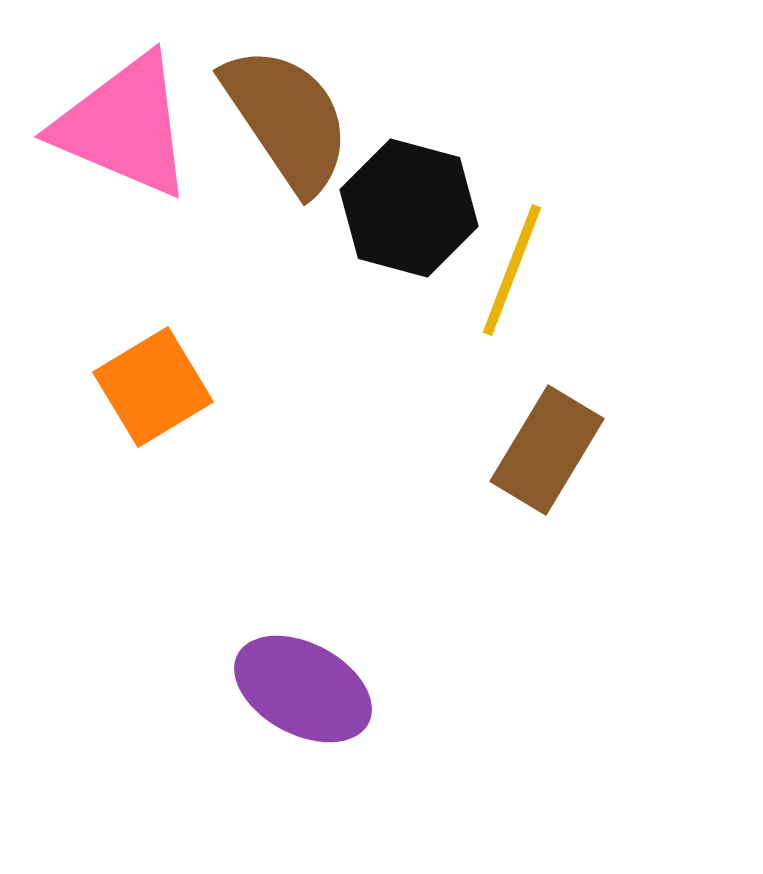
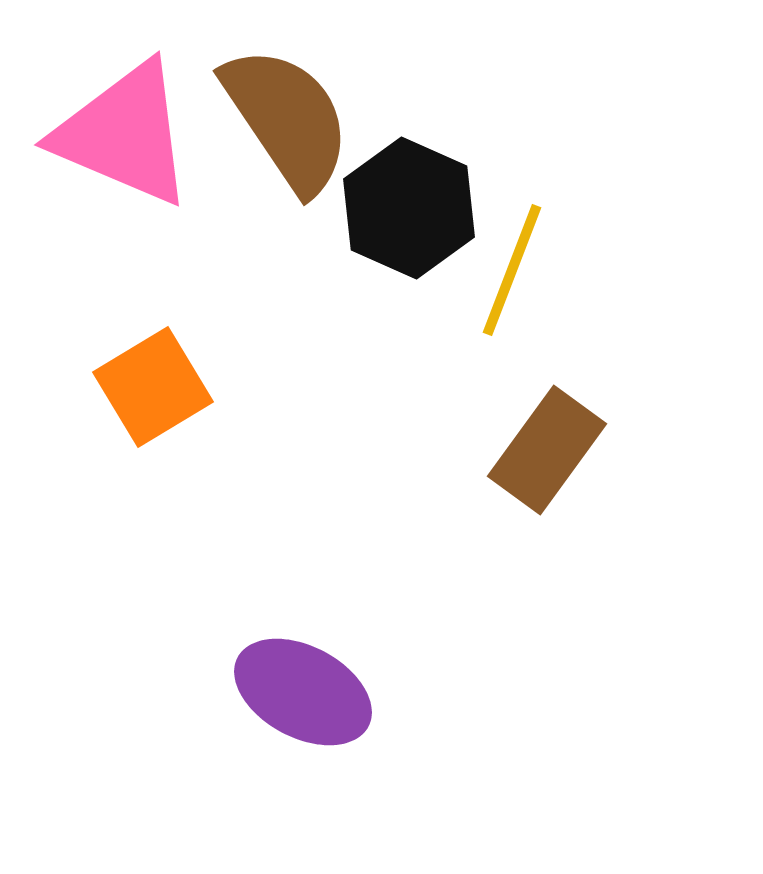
pink triangle: moved 8 px down
black hexagon: rotated 9 degrees clockwise
brown rectangle: rotated 5 degrees clockwise
purple ellipse: moved 3 px down
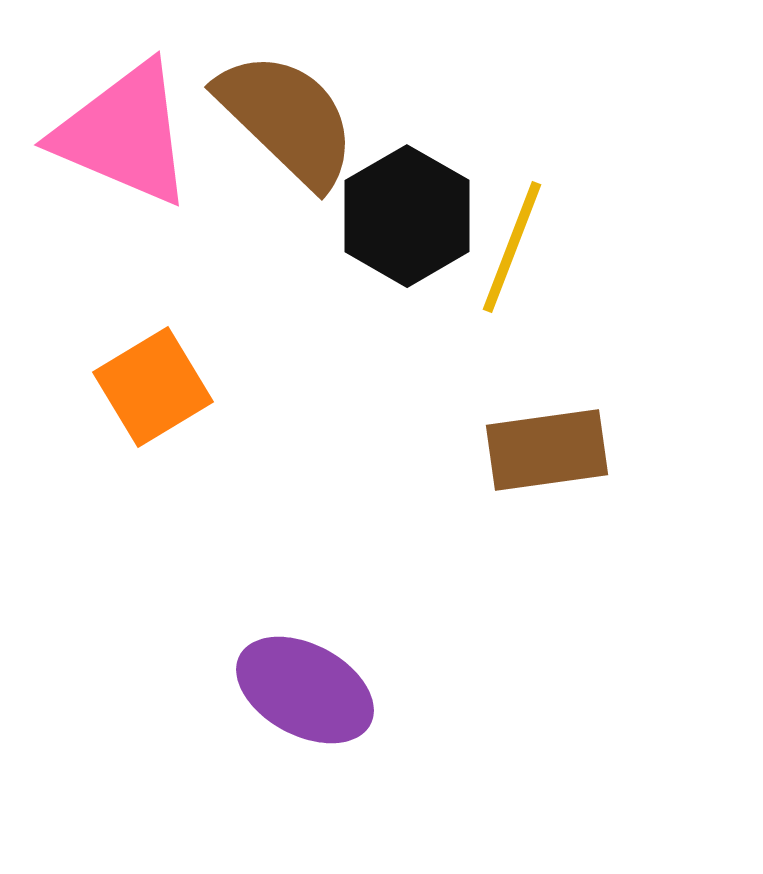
brown semicircle: rotated 12 degrees counterclockwise
black hexagon: moved 2 px left, 8 px down; rotated 6 degrees clockwise
yellow line: moved 23 px up
brown rectangle: rotated 46 degrees clockwise
purple ellipse: moved 2 px right, 2 px up
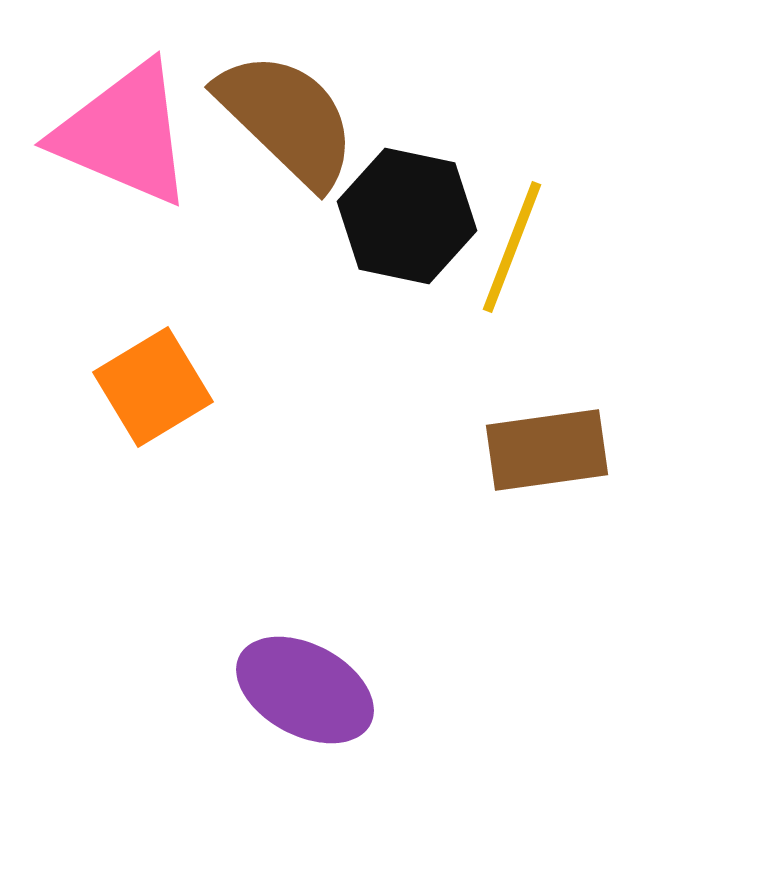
black hexagon: rotated 18 degrees counterclockwise
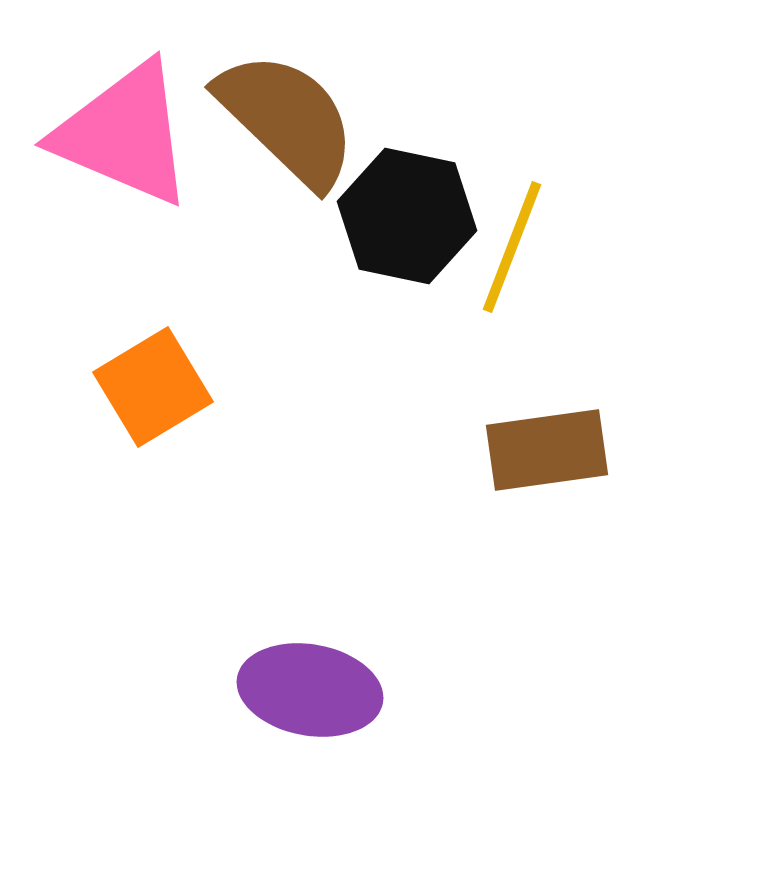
purple ellipse: moved 5 px right; rotated 18 degrees counterclockwise
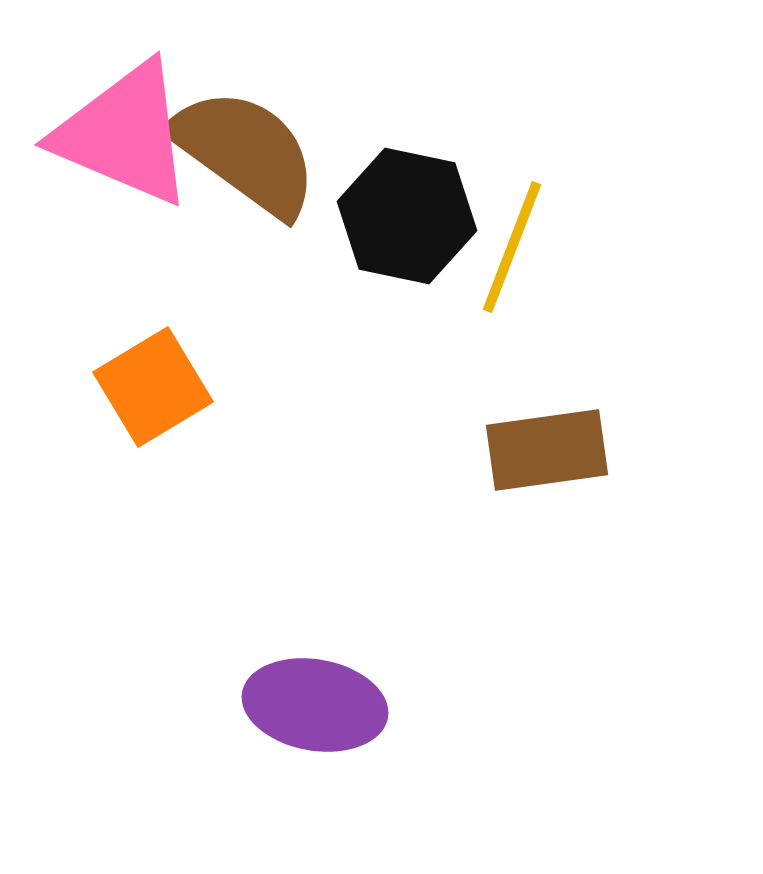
brown semicircle: moved 42 px left, 33 px down; rotated 8 degrees counterclockwise
purple ellipse: moved 5 px right, 15 px down
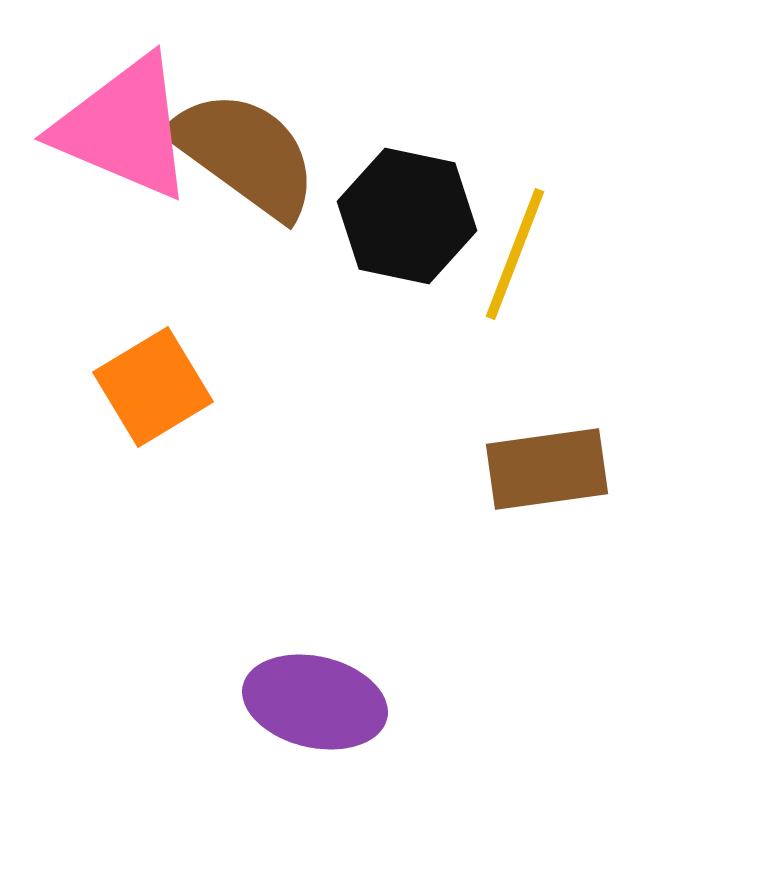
pink triangle: moved 6 px up
brown semicircle: moved 2 px down
yellow line: moved 3 px right, 7 px down
brown rectangle: moved 19 px down
purple ellipse: moved 3 px up; rotated 3 degrees clockwise
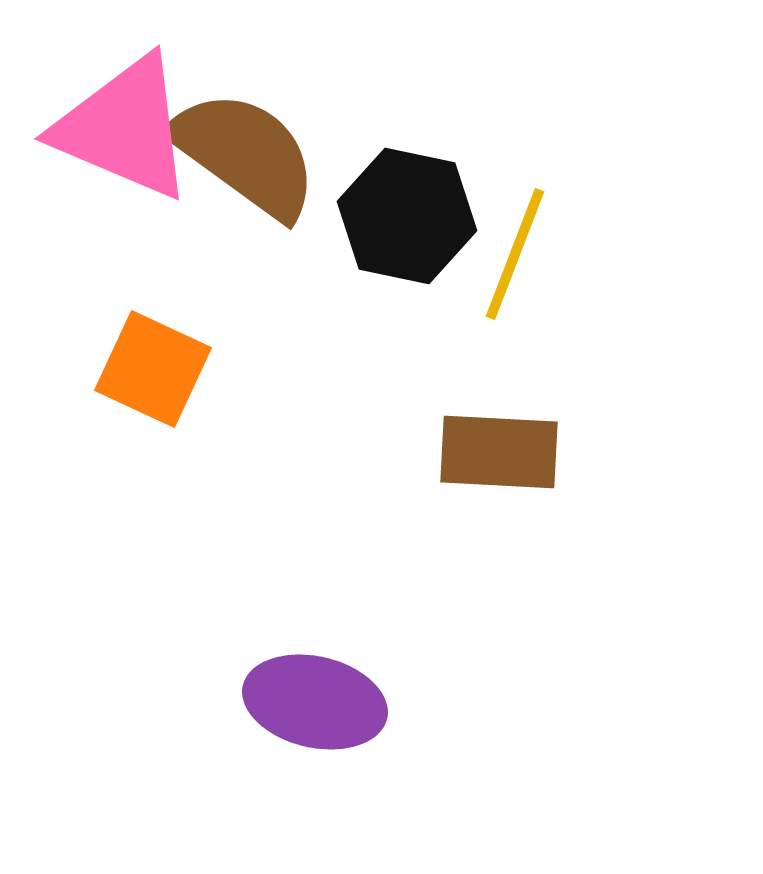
orange square: moved 18 px up; rotated 34 degrees counterclockwise
brown rectangle: moved 48 px left, 17 px up; rotated 11 degrees clockwise
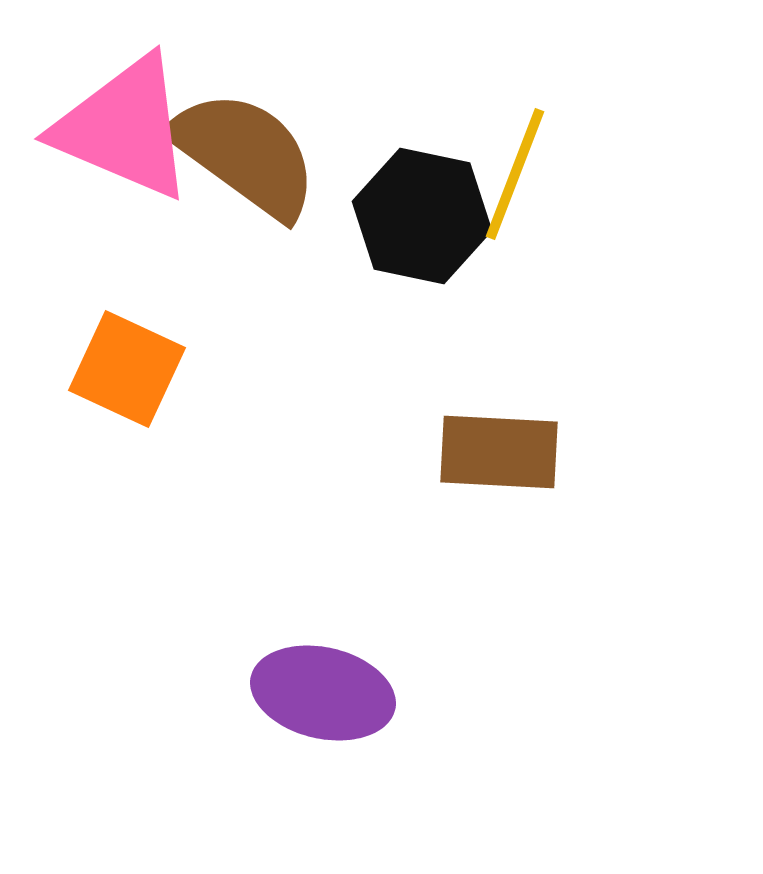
black hexagon: moved 15 px right
yellow line: moved 80 px up
orange square: moved 26 px left
purple ellipse: moved 8 px right, 9 px up
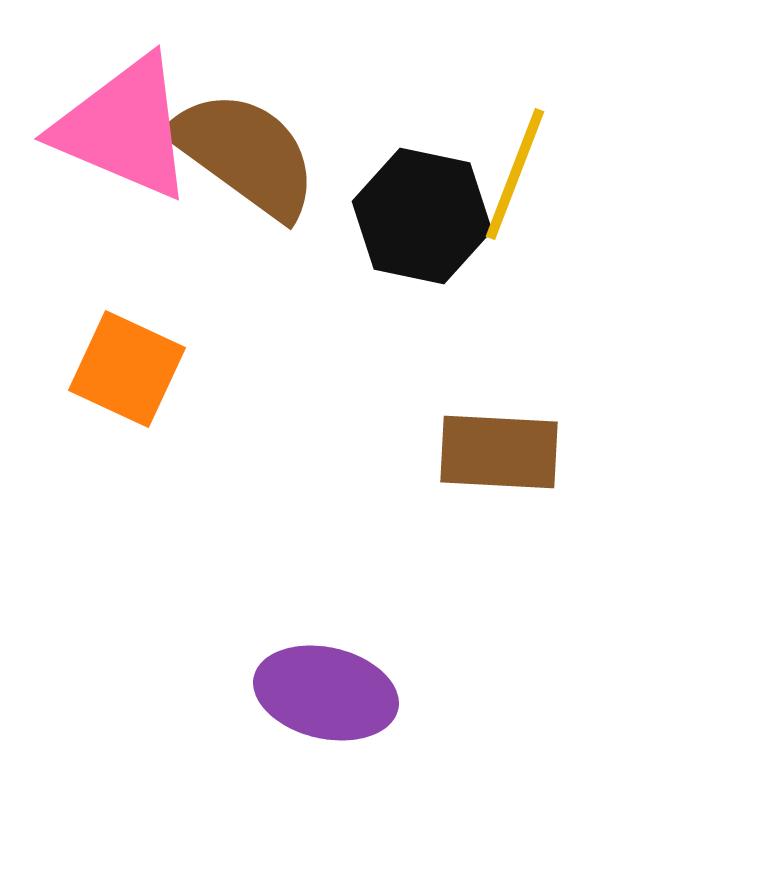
purple ellipse: moved 3 px right
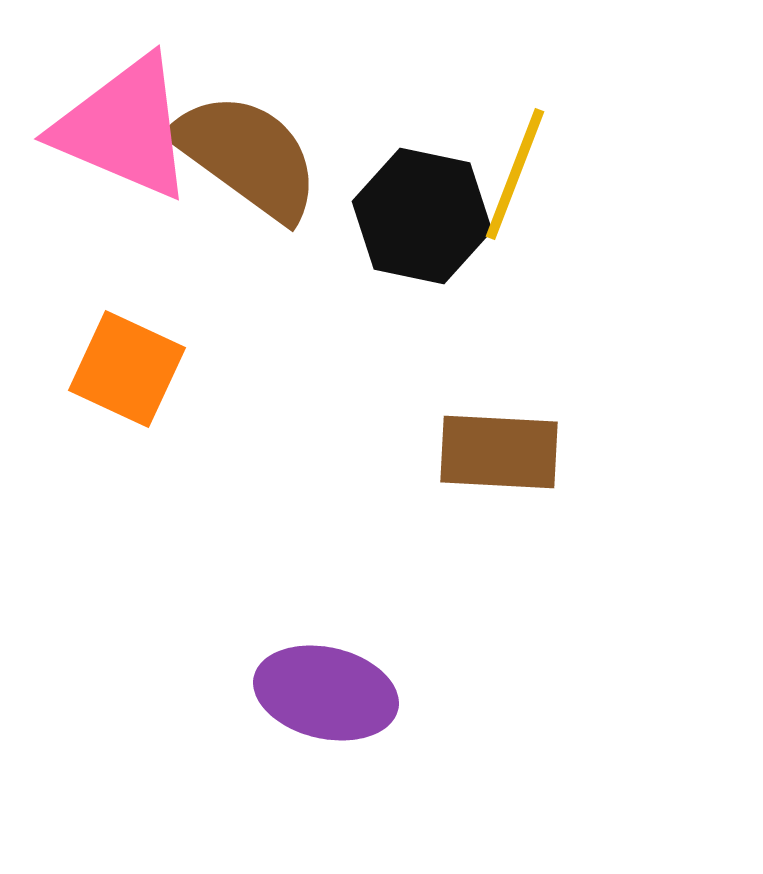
brown semicircle: moved 2 px right, 2 px down
